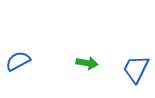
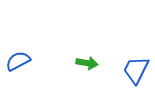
blue trapezoid: moved 1 px down
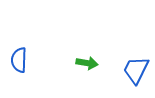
blue semicircle: moved 1 px right, 1 px up; rotated 60 degrees counterclockwise
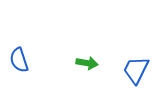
blue semicircle: rotated 20 degrees counterclockwise
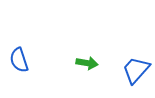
blue trapezoid: rotated 16 degrees clockwise
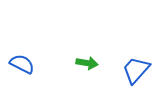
blue semicircle: moved 3 px right, 4 px down; rotated 135 degrees clockwise
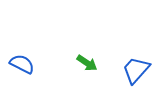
green arrow: rotated 25 degrees clockwise
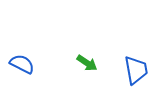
blue trapezoid: rotated 128 degrees clockwise
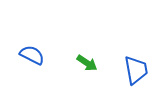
blue semicircle: moved 10 px right, 9 px up
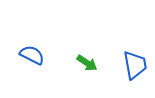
blue trapezoid: moved 1 px left, 5 px up
